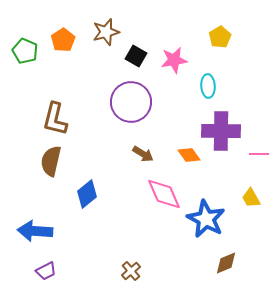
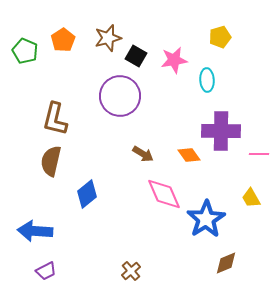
brown star: moved 2 px right, 6 px down
yellow pentagon: rotated 15 degrees clockwise
cyan ellipse: moved 1 px left, 6 px up
purple circle: moved 11 px left, 6 px up
blue star: rotated 12 degrees clockwise
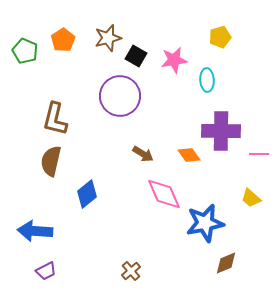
yellow trapezoid: rotated 20 degrees counterclockwise
blue star: moved 1 px left, 4 px down; rotated 21 degrees clockwise
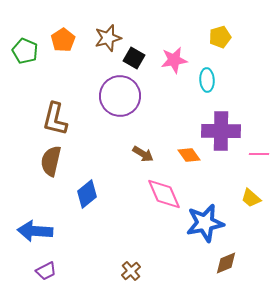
black square: moved 2 px left, 2 px down
